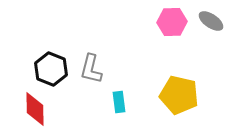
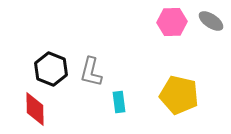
gray L-shape: moved 3 px down
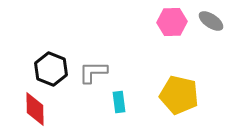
gray L-shape: moved 2 px right; rotated 76 degrees clockwise
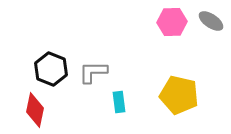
red diamond: moved 1 px down; rotated 12 degrees clockwise
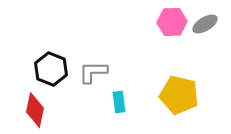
gray ellipse: moved 6 px left, 3 px down; rotated 65 degrees counterclockwise
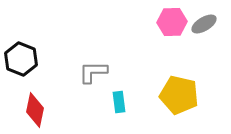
gray ellipse: moved 1 px left
black hexagon: moved 30 px left, 10 px up
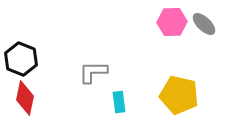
gray ellipse: rotated 75 degrees clockwise
red diamond: moved 10 px left, 12 px up
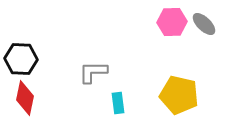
black hexagon: rotated 20 degrees counterclockwise
cyan rectangle: moved 1 px left, 1 px down
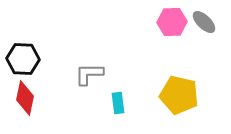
gray ellipse: moved 2 px up
black hexagon: moved 2 px right
gray L-shape: moved 4 px left, 2 px down
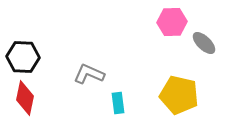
gray ellipse: moved 21 px down
black hexagon: moved 2 px up
gray L-shape: rotated 24 degrees clockwise
